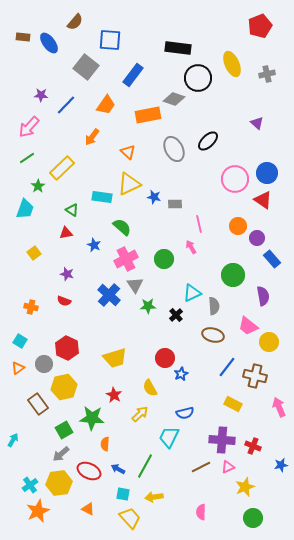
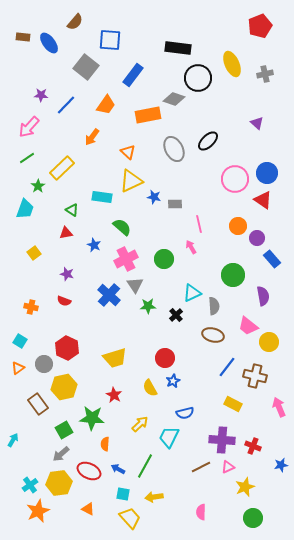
gray cross at (267, 74): moved 2 px left
yellow triangle at (129, 184): moved 2 px right, 3 px up
blue star at (181, 374): moved 8 px left, 7 px down
yellow arrow at (140, 414): moved 10 px down
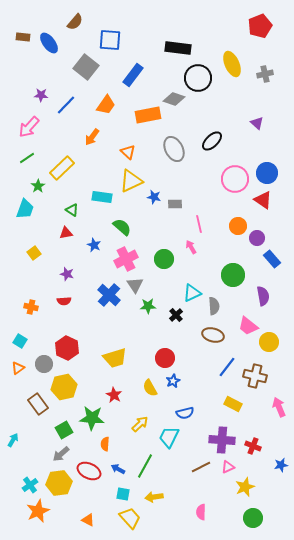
black ellipse at (208, 141): moved 4 px right
red semicircle at (64, 301): rotated 24 degrees counterclockwise
orange triangle at (88, 509): moved 11 px down
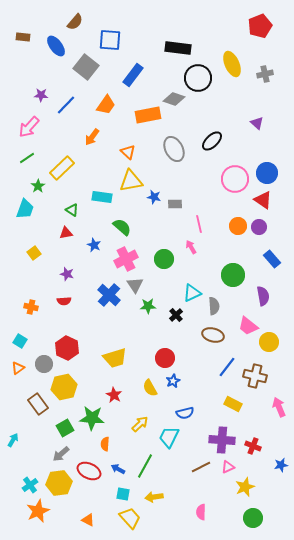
blue ellipse at (49, 43): moved 7 px right, 3 px down
yellow triangle at (131, 181): rotated 15 degrees clockwise
purple circle at (257, 238): moved 2 px right, 11 px up
green square at (64, 430): moved 1 px right, 2 px up
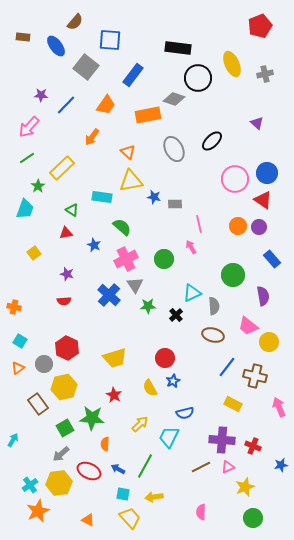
orange cross at (31, 307): moved 17 px left
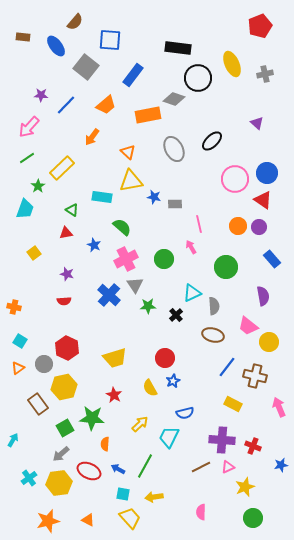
orange trapezoid at (106, 105): rotated 15 degrees clockwise
green circle at (233, 275): moved 7 px left, 8 px up
cyan cross at (30, 485): moved 1 px left, 7 px up
orange star at (38, 511): moved 10 px right, 10 px down; rotated 10 degrees clockwise
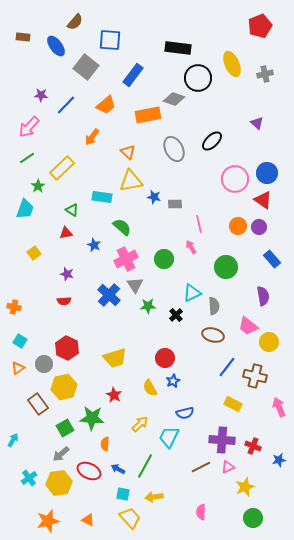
blue star at (281, 465): moved 2 px left, 5 px up
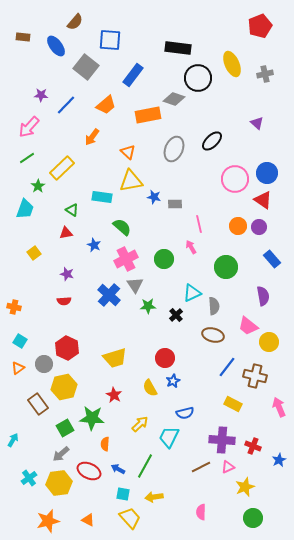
gray ellipse at (174, 149): rotated 50 degrees clockwise
blue star at (279, 460): rotated 16 degrees counterclockwise
